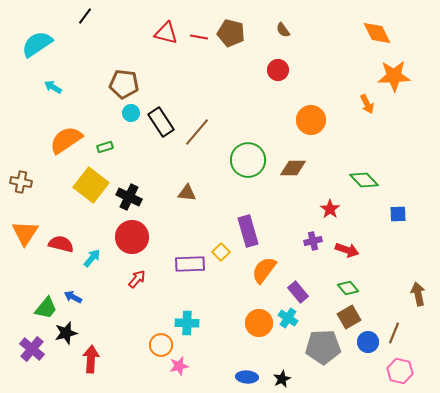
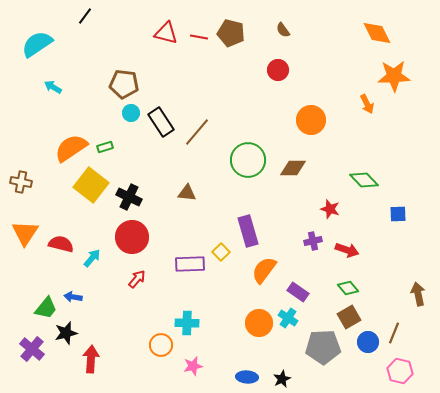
orange semicircle at (66, 140): moved 5 px right, 8 px down
red star at (330, 209): rotated 18 degrees counterclockwise
purple rectangle at (298, 292): rotated 15 degrees counterclockwise
blue arrow at (73, 297): rotated 18 degrees counterclockwise
pink star at (179, 366): moved 14 px right
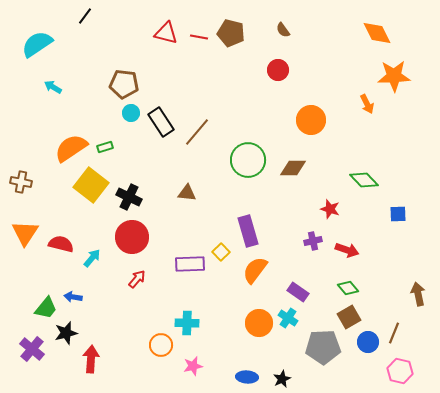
orange semicircle at (264, 270): moved 9 px left
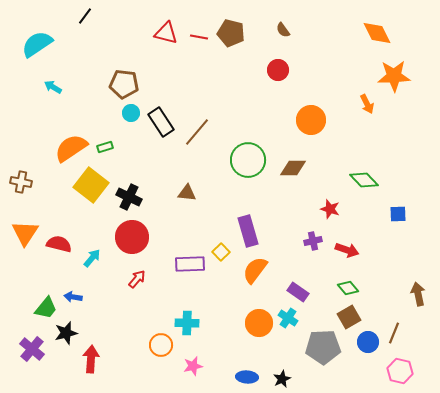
red semicircle at (61, 244): moved 2 px left
